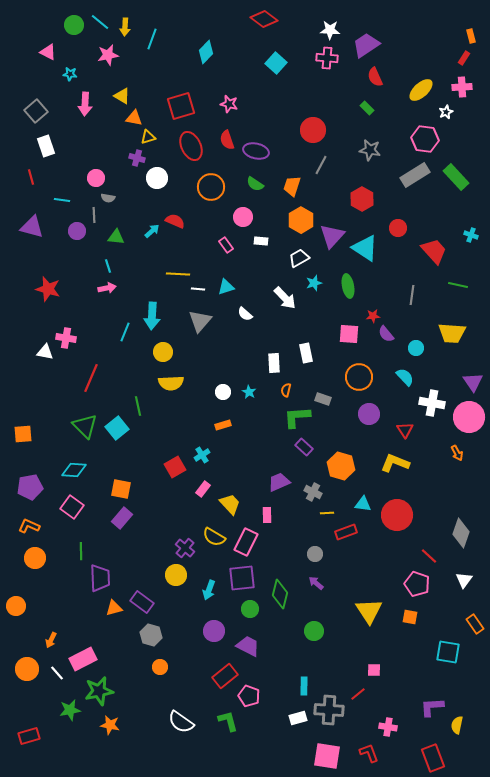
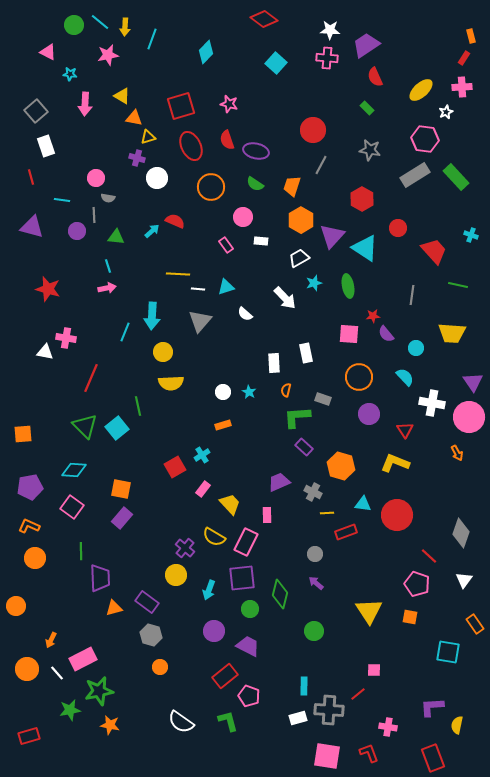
purple rectangle at (142, 602): moved 5 px right
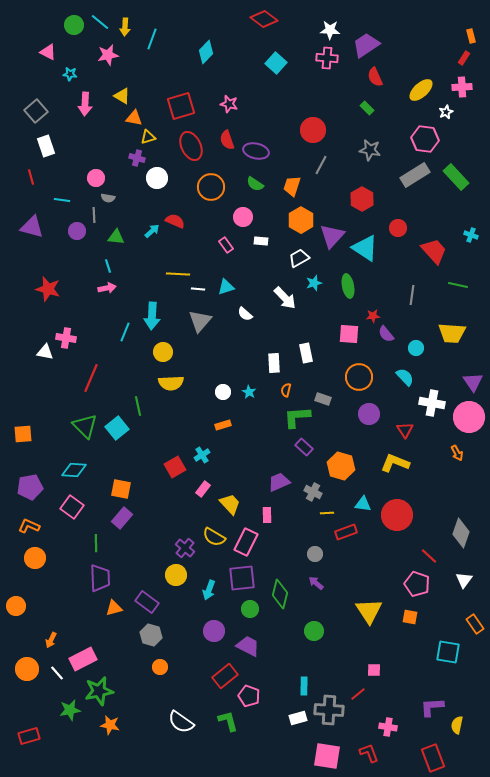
green line at (81, 551): moved 15 px right, 8 px up
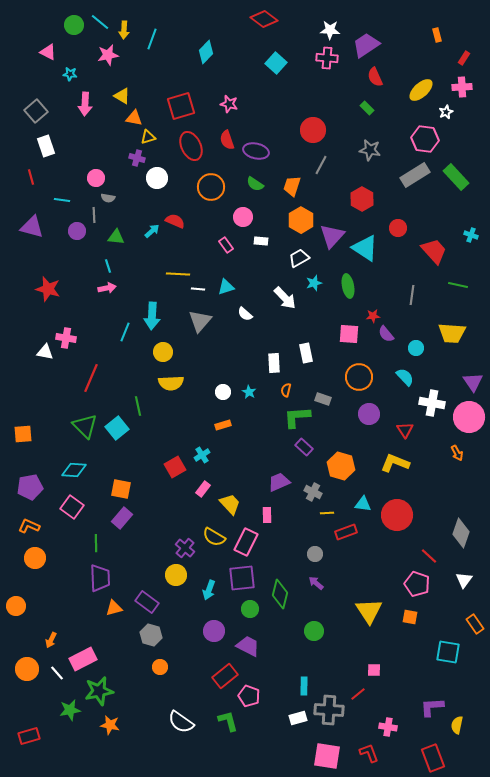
yellow arrow at (125, 27): moved 1 px left, 3 px down
orange rectangle at (471, 36): moved 34 px left, 1 px up
